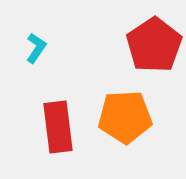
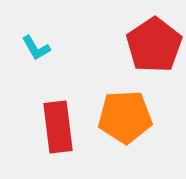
cyan L-shape: rotated 116 degrees clockwise
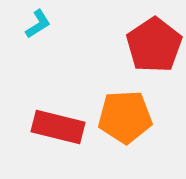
cyan L-shape: moved 2 px right, 24 px up; rotated 92 degrees counterclockwise
red rectangle: rotated 69 degrees counterclockwise
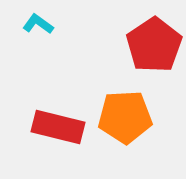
cyan L-shape: rotated 112 degrees counterclockwise
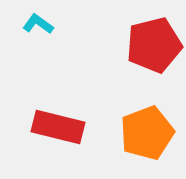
red pentagon: rotated 20 degrees clockwise
orange pentagon: moved 22 px right, 16 px down; rotated 18 degrees counterclockwise
